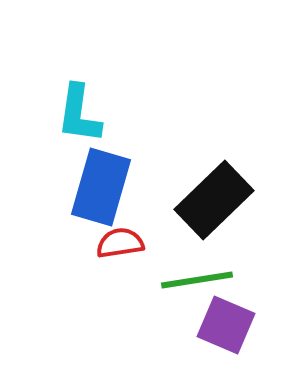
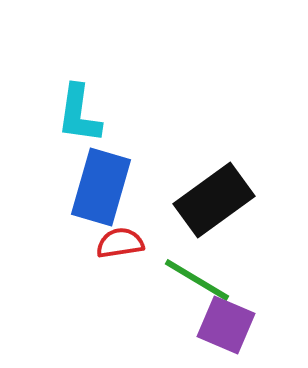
black rectangle: rotated 8 degrees clockwise
green line: rotated 40 degrees clockwise
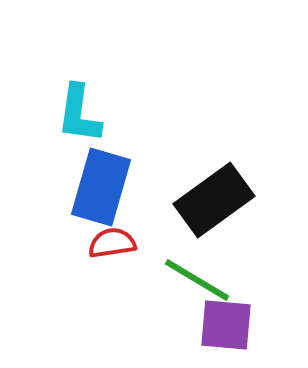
red semicircle: moved 8 px left
purple square: rotated 18 degrees counterclockwise
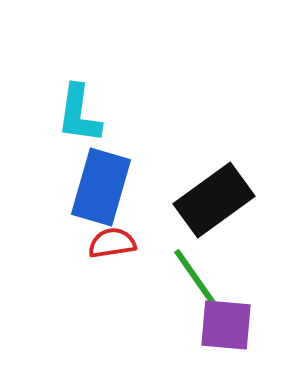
green line: rotated 24 degrees clockwise
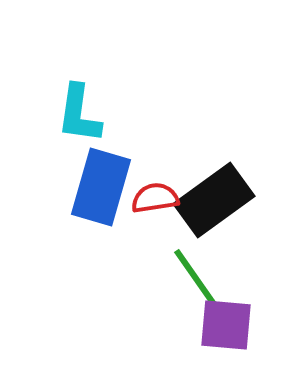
red semicircle: moved 43 px right, 45 px up
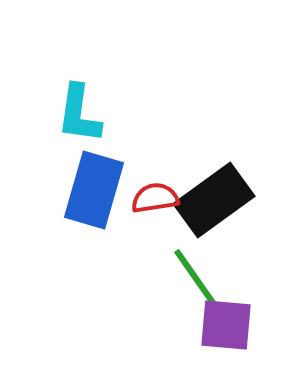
blue rectangle: moved 7 px left, 3 px down
